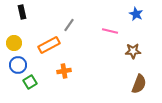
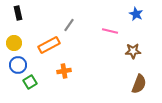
black rectangle: moved 4 px left, 1 px down
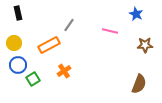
brown star: moved 12 px right, 6 px up
orange cross: rotated 24 degrees counterclockwise
green square: moved 3 px right, 3 px up
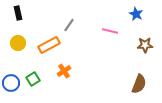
yellow circle: moved 4 px right
blue circle: moved 7 px left, 18 px down
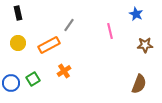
pink line: rotated 63 degrees clockwise
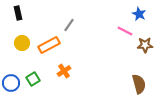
blue star: moved 3 px right
pink line: moved 15 px right; rotated 49 degrees counterclockwise
yellow circle: moved 4 px right
brown semicircle: rotated 36 degrees counterclockwise
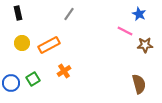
gray line: moved 11 px up
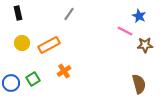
blue star: moved 2 px down
